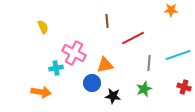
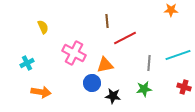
red line: moved 8 px left
cyan cross: moved 29 px left, 5 px up; rotated 16 degrees counterclockwise
green star: rotated 14 degrees clockwise
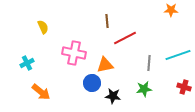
pink cross: rotated 15 degrees counterclockwise
orange arrow: rotated 30 degrees clockwise
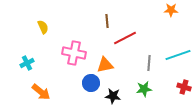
blue circle: moved 1 px left
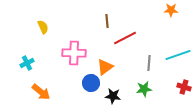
pink cross: rotated 10 degrees counterclockwise
orange triangle: moved 2 px down; rotated 24 degrees counterclockwise
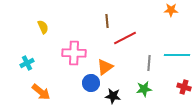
cyan line: moved 1 px left; rotated 20 degrees clockwise
